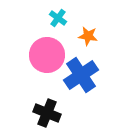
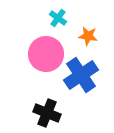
pink circle: moved 1 px left, 1 px up
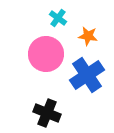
blue cross: moved 6 px right
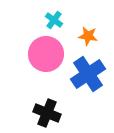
cyan cross: moved 4 px left, 2 px down
blue cross: moved 1 px right, 1 px up
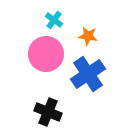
black cross: moved 1 px right, 1 px up
